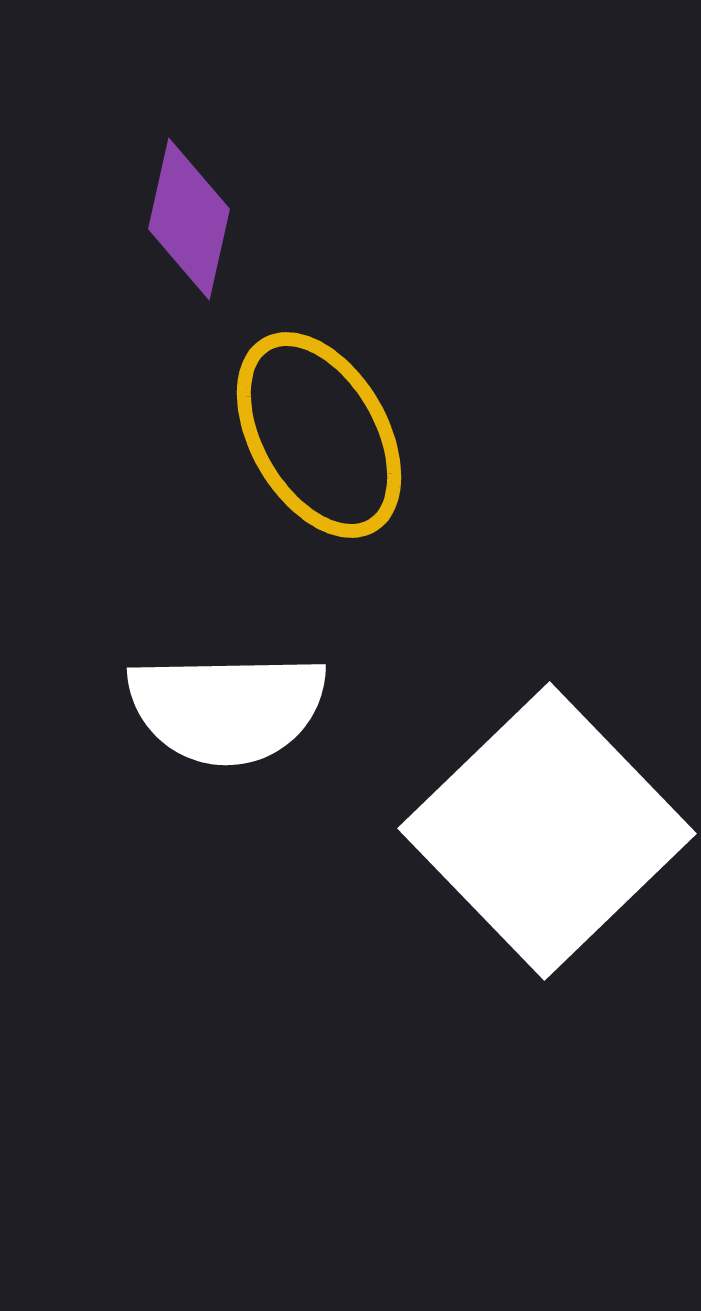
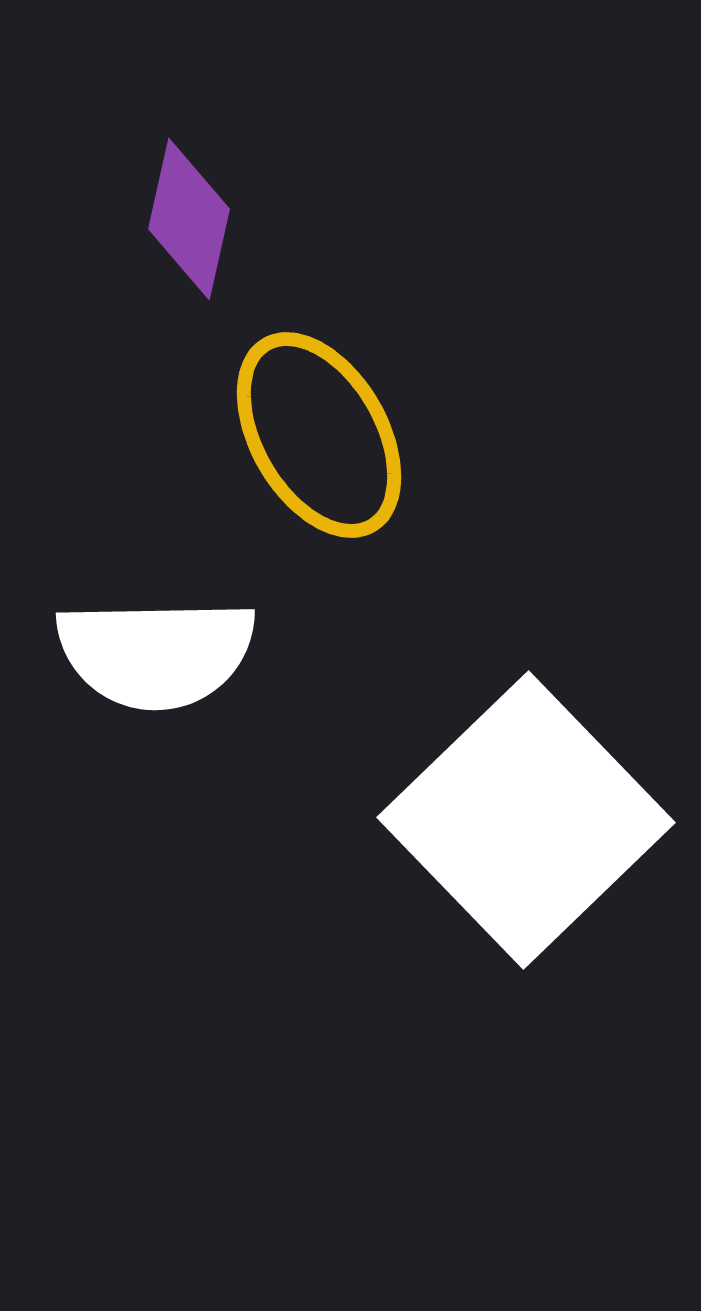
white semicircle: moved 71 px left, 55 px up
white square: moved 21 px left, 11 px up
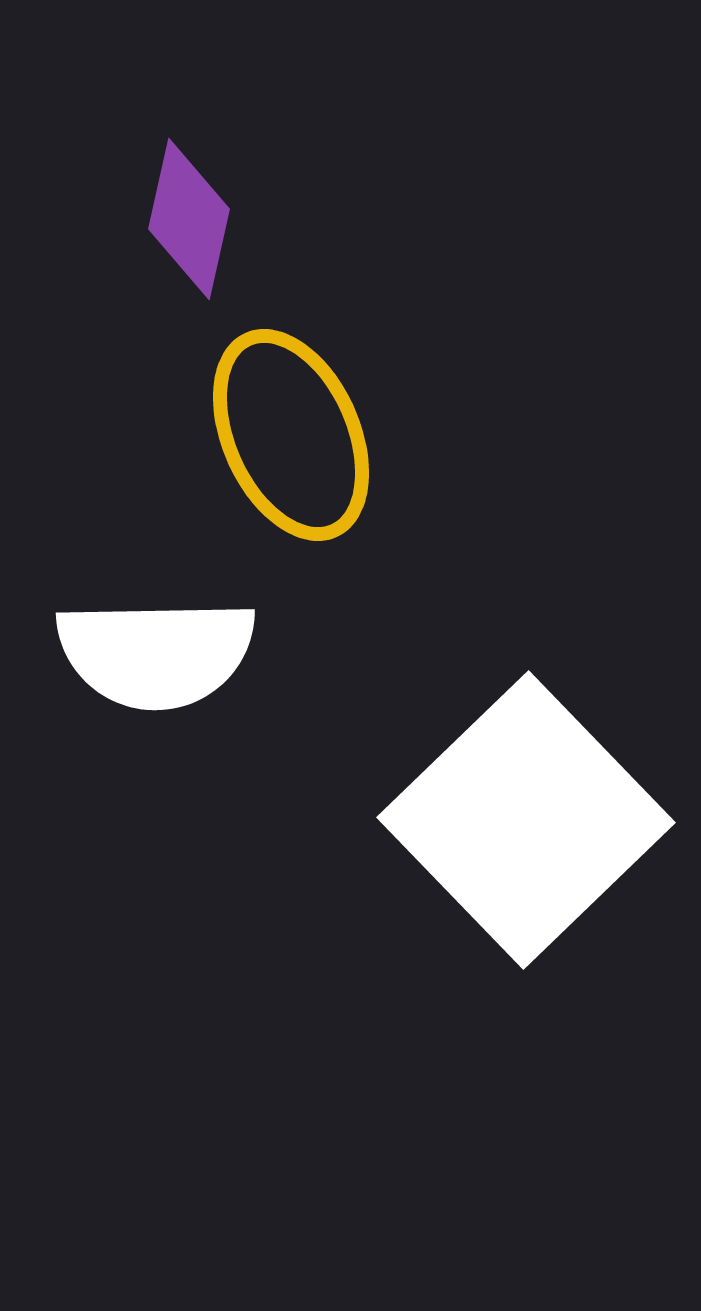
yellow ellipse: moved 28 px left; rotated 6 degrees clockwise
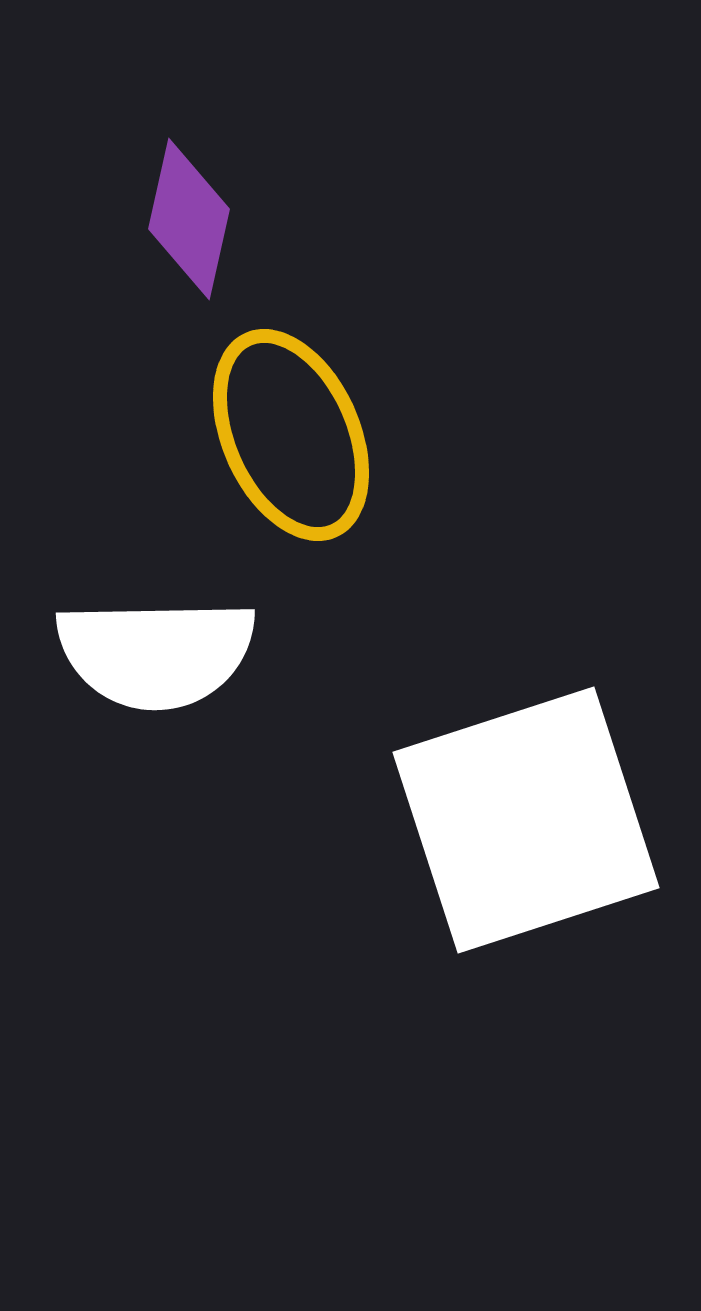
white square: rotated 26 degrees clockwise
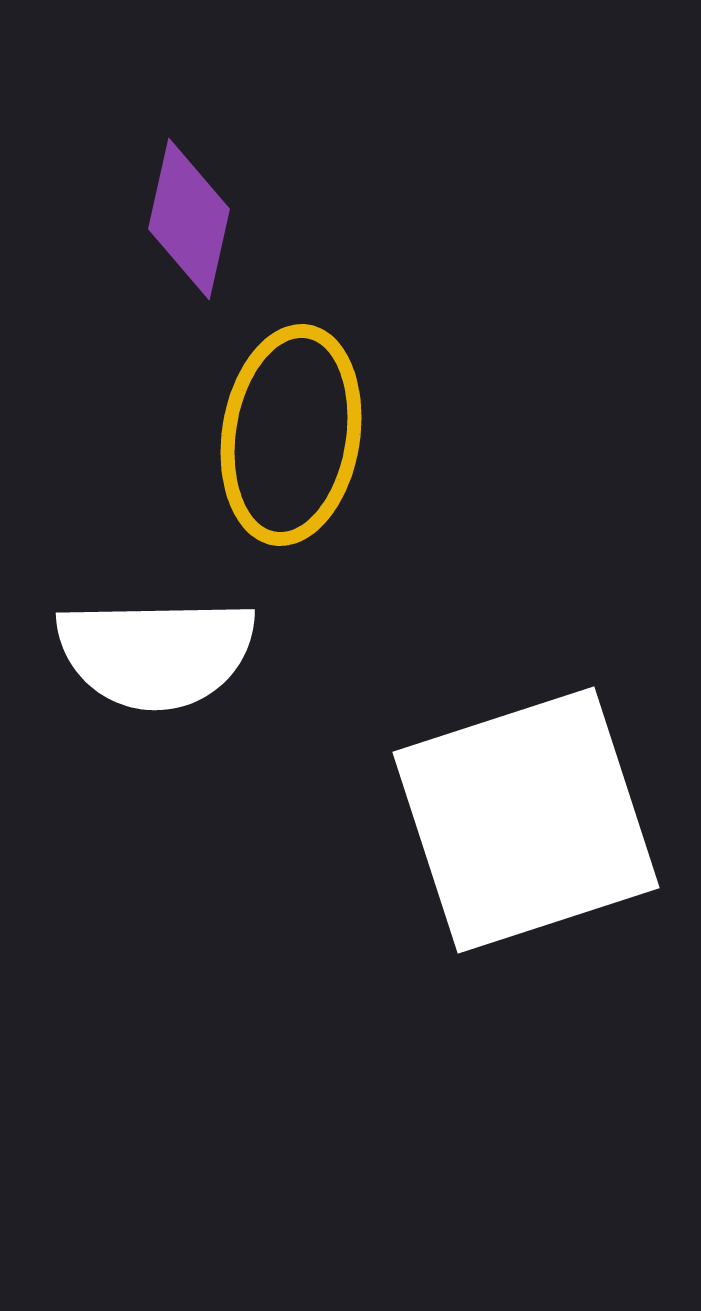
yellow ellipse: rotated 33 degrees clockwise
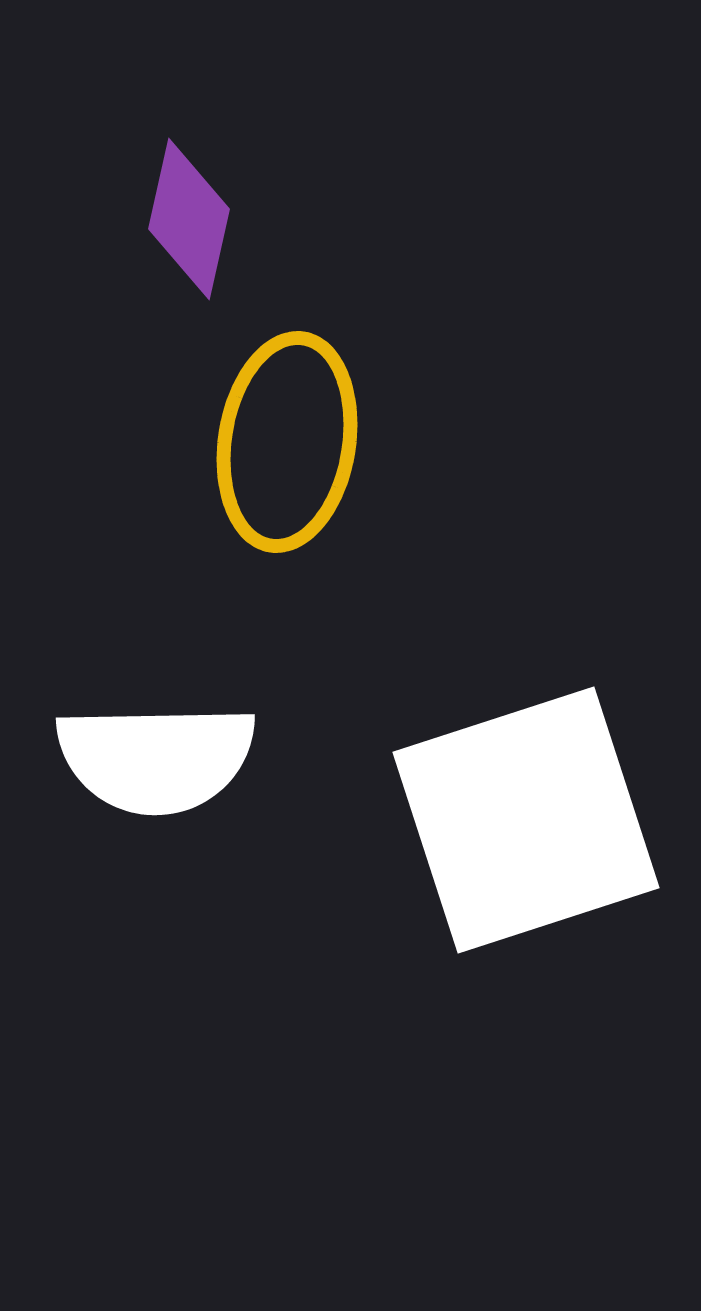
yellow ellipse: moved 4 px left, 7 px down
white semicircle: moved 105 px down
